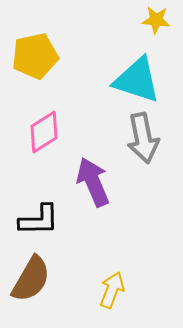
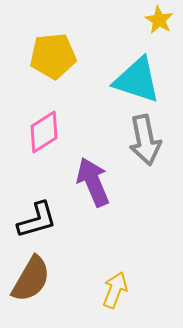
yellow star: moved 3 px right; rotated 24 degrees clockwise
yellow pentagon: moved 18 px right; rotated 6 degrees clockwise
gray arrow: moved 2 px right, 2 px down
black L-shape: moved 2 px left; rotated 15 degrees counterclockwise
yellow arrow: moved 3 px right
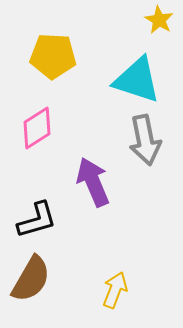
yellow pentagon: rotated 9 degrees clockwise
pink diamond: moved 7 px left, 4 px up
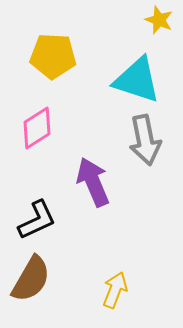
yellow star: rotated 8 degrees counterclockwise
black L-shape: rotated 9 degrees counterclockwise
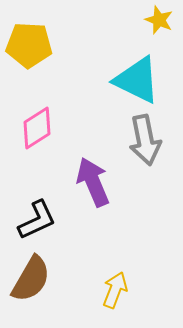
yellow pentagon: moved 24 px left, 11 px up
cyan triangle: rotated 8 degrees clockwise
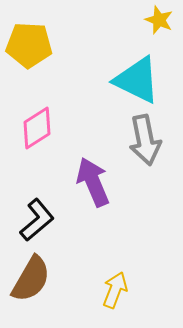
black L-shape: rotated 15 degrees counterclockwise
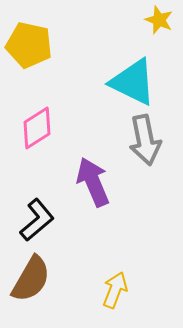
yellow pentagon: rotated 9 degrees clockwise
cyan triangle: moved 4 px left, 2 px down
